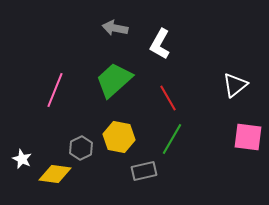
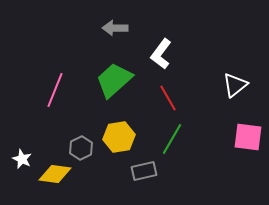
gray arrow: rotated 10 degrees counterclockwise
white L-shape: moved 1 px right, 10 px down; rotated 8 degrees clockwise
yellow hexagon: rotated 20 degrees counterclockwise
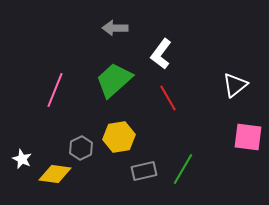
green line: moved 11 px right, 30 px down
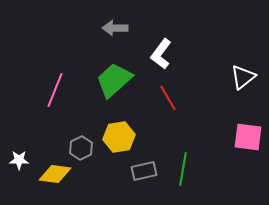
white triangle: moved 8 px right, 8 px up
white star: moved 3 px left, 1 px down; rotated 24 degrees counterclockwise
green line: rotated 20 degrees counterclockwise
